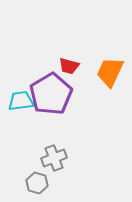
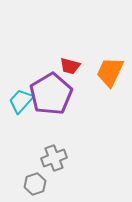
red trapezoid: moved 1 px right
cyan trapezoid: rotated 40 degrees counterclockwise
gray hexagon: moved 2 px left, 1 px down; rotated 25 degrees clockwise
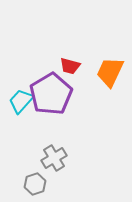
gray cross: rotated 10 degrees counterclockwise
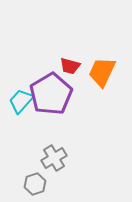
orange trapezoid: moved 8 px left
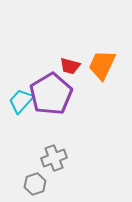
orange trapezoid: moved 7 px up
gray cross: rotated 10 degrees clockwise
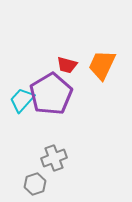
red trapezoid: moved 3 px left, 1 px up
cyan trapezoid: moved 1 px right, 1 px up
